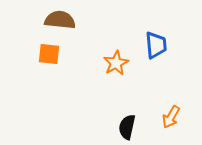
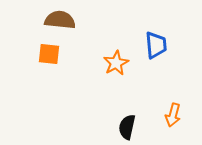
orange arrow: moved 2 px right, 2 px up; rotated 15 degrees counterclockwise
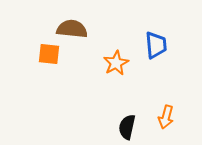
brown semicircle: moved 12 px right, 9 px down
orange arrow: moved 7 px left, 2 px down
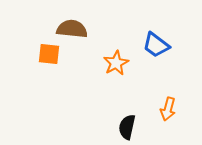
blue trapezoid: rotated 132 degrees clockwise
orange arrow: moved 2 px right, 8 px up
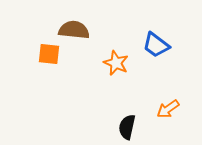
brown semicircle: moved 2 px right, 1 px down
orange star: rotated 20 degrees counterclockwise
orange arrow: rotated 40 degrees clockwise
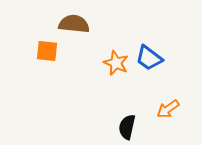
brown semicircle: moved 6 px up
blue trapezoid: moved 7 px left, 13 px down
orange square: moved 2 px left, 3 px up
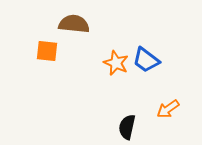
blue trapezoid: moved 3 px left, 2 px down
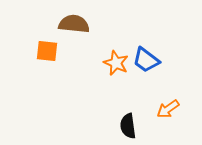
black semicircle: moved 1 px right, 1 px up; rotated 20 degrees counterclockwise
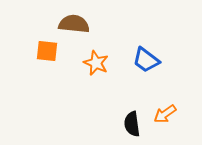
orange star: moved 20 px left
orange arrow: moved 3 px left, 5 px down
black semicircle: moved 4 px right, 2 px up
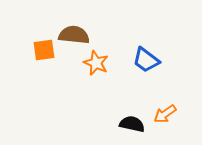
brown semicircle: moved 11 px down
orange square: moved 3 px left, 1 px up; rotated 15 degrees counterclockwise
black semicircle: rotated 110 degrees clockwise
